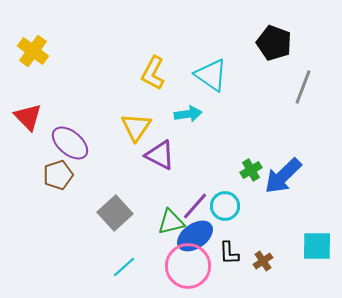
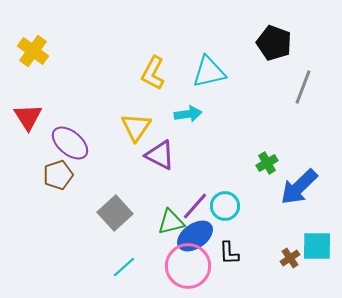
cyan triangle: moved 2 px left, 3 px up; rotated 48 degrees counterclockwise
red triangle: rotated 12 degrees clockwise
green cross: moved 16 px right, 7 px up
blue arrow: moved 16 px right, 11 px down
brown cross: moved 27 px right, 3 px up
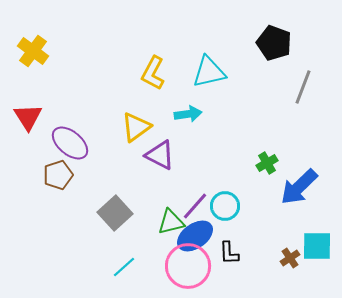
yellow triangle: rotated 20 degrees clockwise
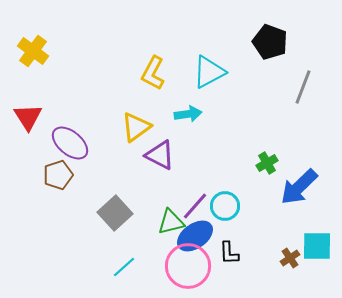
black pentagon: moved 4 px left, 1 px up
cyan triangle: rotated 15 degrees counterclockwise
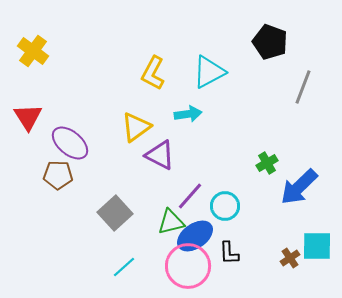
brown pentagon: rotated 20 degrees clockwise
purple line: moved 5 px left, 10 px up
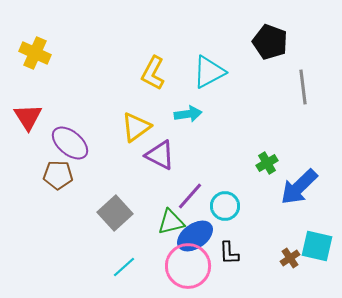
yellow cross: moved 2 px right, 2 px down; rotated 12 degrees counterclockwise
gray line: rotated 28 degrees counterclockwise
cyan square: rotated 12 degrees clockwise
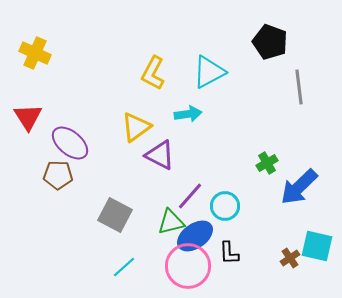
gray line: moved 4 px left
gray square: moved 2 px down; rotated 20 degrees counterclockwise
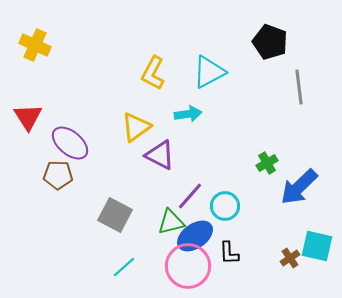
yellow cross: moved 8 px up
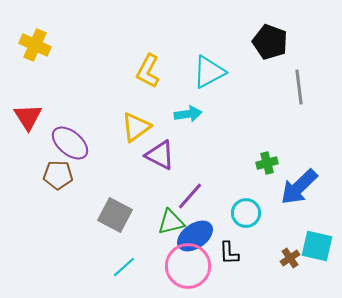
yellow L-shape: moved 5 px left, 2 px up
green cross: rotated 15 degrees clockwise
cyan circle: moved 21 px right, 7 px down
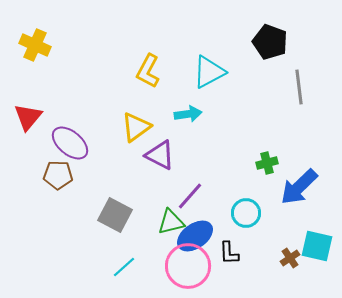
red triangle: rotated 12 degrees clockwise
